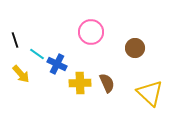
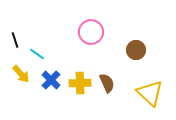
brown circle: moved 1 px right, 2 px down
blue cross: moved 6 px left, 16 px down; rotated 18 degrees clockwise
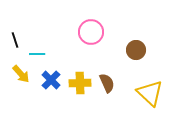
cyan line: rotated 35 degrees counterclockwise
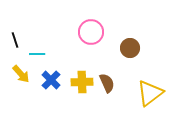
brown circle: moved 6 px left, 2 px up
yellow cross: moved 2 px right, 1 px up
yellow triangle: rotated 40 degrees clockwise
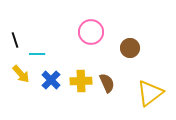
yellow cross: moved 1 px left, 1 px up
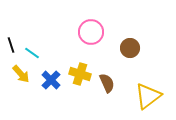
black line: moved 4 px left, 5 px down
cyan line: moved 5 px left, 1 px up; rotated 35 degrees clockwise
yellow cross: moved 1 px left, 7 px up; rotated 20 degrees clockwise
yellow triangle: moved 2 px left, 3 px down
